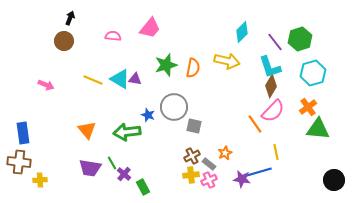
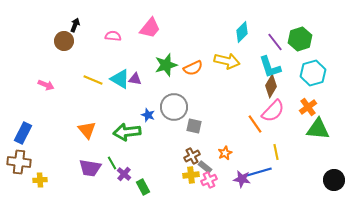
black arrow at (70, 18): moved 5 px right, 7 px down
orange semicircle at (193, 68): rotated 54 degrees clockwise
blue rectangle at (23, 133): rotated 35 degrees clockwise
gray rectangle at (209, 164): moved 4 px left, 3 px down
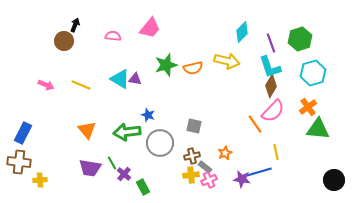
purple line at (275, 42): moved 4 px left, 1 px down; rotated 18 degrees clockwise
orange semicircle at (193, 68): rotated 12 degrees clockwise
yellow line at (93, 80): moved 12 px left, 5 px down
gray circle at (174, 107): moved 14 px left, 36 px down
brown cross at (192, 156): rotated 14 degrees clockwise
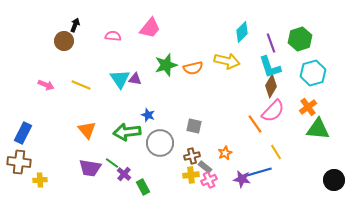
cyan triangle at (120, 79): rotated 25 degrees clockwise
yellow line at (276, 152): rotated 21 degrees counterclockwise
green line at (112, 163): rotated 24 degrees counterclockwise
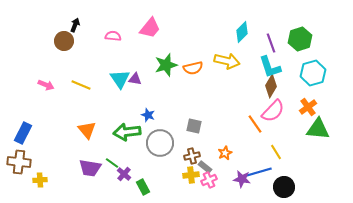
black circle at (334, 180): moved 50 px left, 7 px down
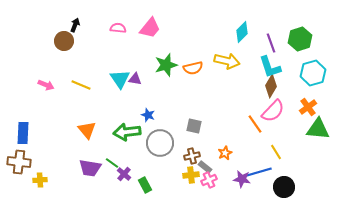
pink semicircle at (113, 36): moved 5 px right, 8 px up
blue rectangle at (23, 133): rotated 25 degrees counterclockwise
green rectangle at (143, 187): moved 2 px right, 2 px up
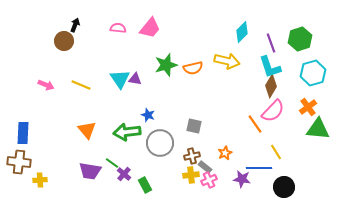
purple trapezoid at (90, 168): moved 3 px down
blue line at (259, 172): moved 4 px up; rotated 15 degrees clockwise
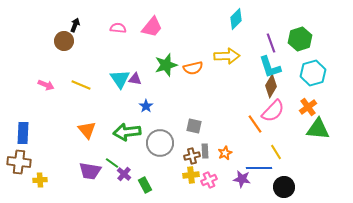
pink trapezoid at (150, 28): moved 2 px right, 1 px up
cyan diamond at (242, 32): moved 6 px left, 13 px up
yellow arrow at (227, 61): moved 5 px up; rotated 15 degrees counterclockwise
blue star at (148, 115): moved 2 px left, 9 px up; rotated 16 degrees clockwise
gray rectangle at (205, 167): moved 16 px up; rotated 48 degrees clockwise
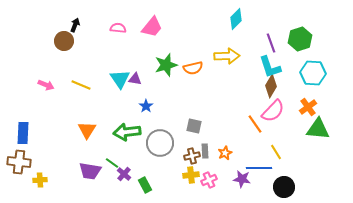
cyan hexagon at (313, 73): rotated 20 degrees clockwise
orange triangle at (87, 130): rotated 12 degrees clockwise
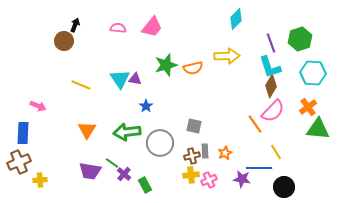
pink arrow at (46, 85): moved 8 px left, 21 px down
brown cross at (19, 162): rotated 30 degrees counterclockwise
